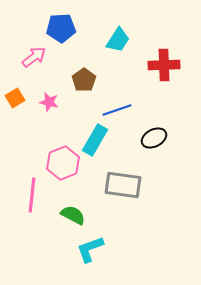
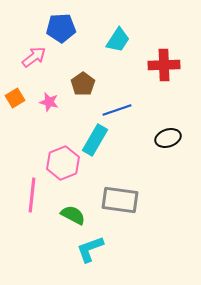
brown pentagon: moved 1 px left, 4 px down
black ellipse: moved 14 px right; rotated 10 degrees clockwise
gray rectangle: moved 3 px left, 15 px down
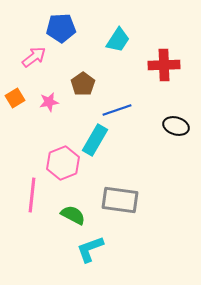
pink star: rotated 24 degrees counterclockwise
black ellipse: moved 8 px right, 12 px up; rotated 35 degrees clockwise
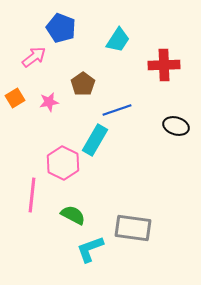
blue pentagon: rotated 24 degrees clockwise
pink hexagon: rotated 12 degrees counterclockwise
gray rectangle: moved 13 px right, 28 px down
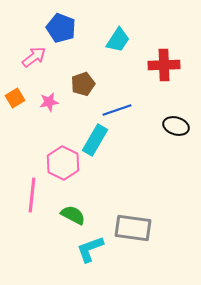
brown pentagon: rotated 15 degrees clockwise
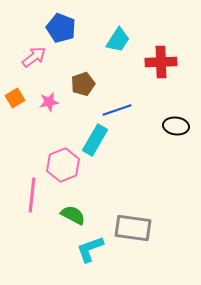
red cross: moved 3 px left, 3 px up
black ellipse: rotated 10 degrees counterclockwise
pink hexagon: moved 2 px down; rotated 12 degrees clockwise
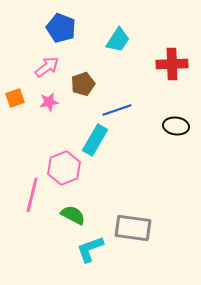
pink arrow: moved 13 px right, 10 px down
red cross: moved 11 px right, 2 px down
orange square: rotated 12 degrees clockwise
pink hexagon: moved 1 px right, 3 px down
pink line: rotated 8 degrees clockwise
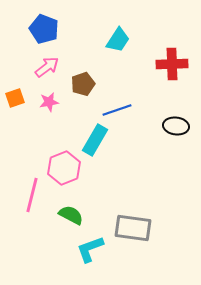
blue pentagon: moved 17 px left, 1 px down
green semicircle: moved 2 px left
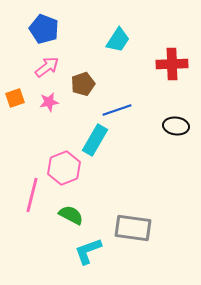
cyan L-shape: moved 2 px left, 2 px down
